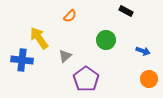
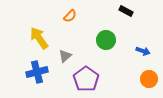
blue cross: moved 15 px right, 12 px down; rotated 20 degrees counterclockwise
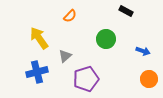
green circle: moved 1 px up
purple pentagon: rotated 20 degrees clockwise
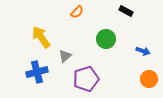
orange semicircle: moved 7 px right, 4 px up
yellow arrow: moved 2 px right, 1 px up
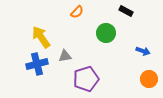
green circle: moved 6 px up
gray triangle: rotated 32 degrees clockwise
blue cross: moved 8 px up
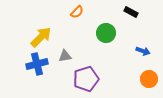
black rectangle: moved 5 px right, 1 px down
yellow arrow: rotated 80 degrees clockwise
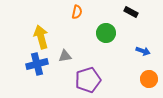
orange semicircle: rotated 32 degrees counterclockwise
yellow arrow: rotated 60 degrees counterclockwise
purple pentagon: moved 2 px right, 1 px down
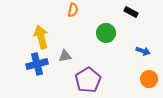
orange semicircle: moved 4 px left, 2 px up
purple pentagon: rotated 15 degrees counterclockwise
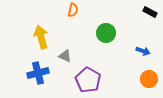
black rectangle: moved 19 px right
gray triangle: rotated 32 degrees clockwise
blue cross: moved 1 px right, 9 px down
purple pentagon: rotated 10 degrees counterclockwise
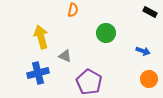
purple pentagon: moved 1 px right, 2 px down
